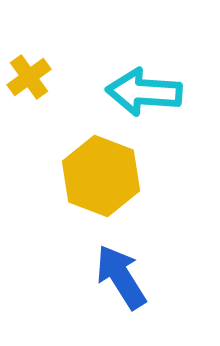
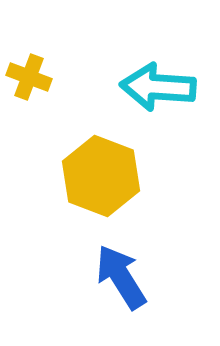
yellow cross: rotated 33 degrees counterclockwise
cyan arrow: moved 14 px right, 5 px up
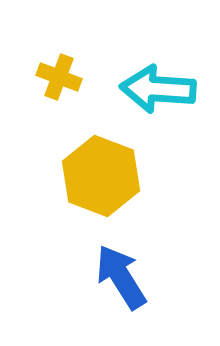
yellow cross: moved 30 px right
cyan arrow: moved 2 px down
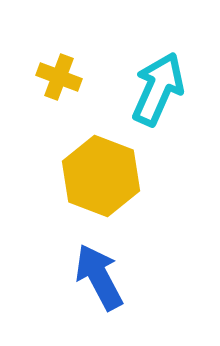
cyan arrow: rotated 110 degrees clockwise
blue arrow: moved 22 px left; rotated 4 degrees clockwise
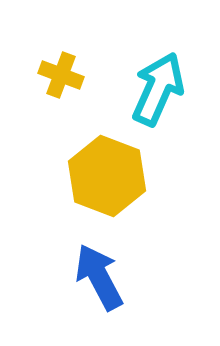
yellow cross: moved 2 px right, 2 px up
yellow hexagon: moved 6 px right
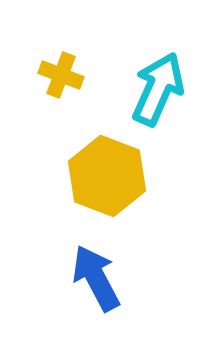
blue arrow: moved 3 px left, 1 px down
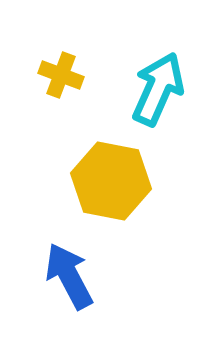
yellow hexagon: moved 4 px right, 5 px down; rotated 10 degrees counterclockwise
blue arrow: moved 27 px left, 2 px up
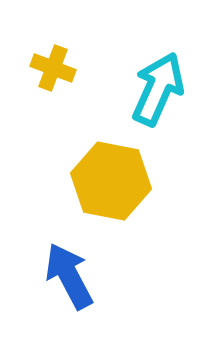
yellow cross: moved 8 px left, 7 px up
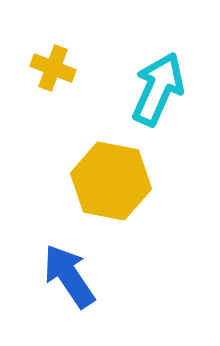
blue arrow: rotated 6 degrees counterclockwise
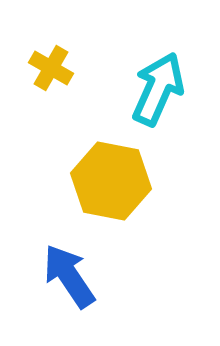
yellow cross: moved 2 px left; rotated 9 degrees clockwise
